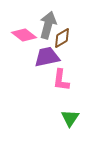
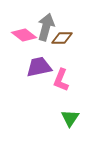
gray arrow: moved 2 px left, 2 px down
brown diamond: rotated 30 degrees clockwise
purple trapezoid: moved 8 px left, 10 px down
pink L-shape: rotated 15 degrees clockwise
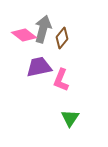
gray arrow: moved 3 px left, 2 px down
brown diamond: rotated 50 degrees counterclockwise
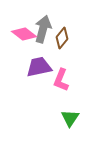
pink diamond: moved 1 px up
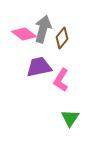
pink L-shape: rotated 10 degrees clockwise
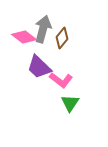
pink diamond: moved 3 px down
purple trapezoid: rotated 124 degrees counterclockwise
pink L-shape: rotated 85 degrees counterclockwise
green triangle: moved 15 px up
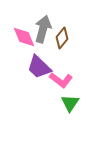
pink diamond: rotated 30 degrees clockwise
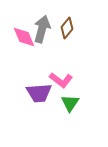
gray arrow: moved 1 px left
brown diamond: moved 5 px right, 10 px up
purple trapezoid: moved 26 px down; rotated 48 degrees counterclockwise
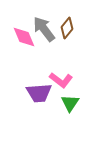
gray arrow: moved 2 px right; rotated 52 degrees counterclockwise
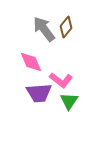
brown diamond: moved 1 px left, 1 px up
pink diamond: moved 7 px right, 25 px down
green triangle: moved 1 px left, 2 px up
